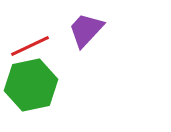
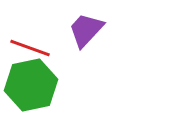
red line: moved 2 px down; rotated 45 degrees clockwise
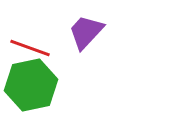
purple trapezoid: moved 2 px down
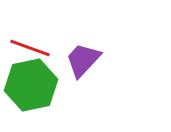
purple trapezoid: moved 3 px left, 28 px down
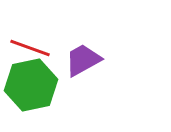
purple trapezoid: rotated 18 degrees clockwise
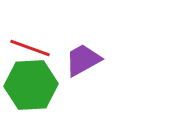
green hexagon: rotated 9 degrees clockwise
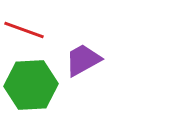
red line: moved 6 px left, 18 px up
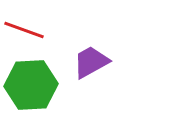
purple trapezoid: moved 8 px right, 2 px down
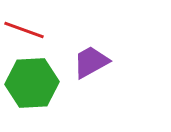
green hexagon: moved 1 px right, 2 px up
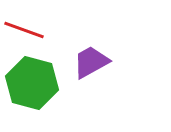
green hexagon: rotated 18 degrees clockwise
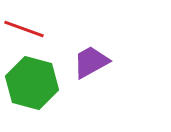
red line: moved 1 px up
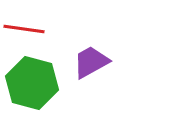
red line: rotated 12 degrees counterclockwise
